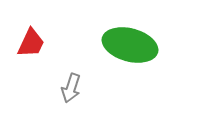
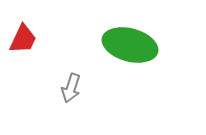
red trapezoid: moved 8 px left, 4 px up
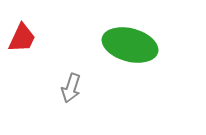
red trapezoid: moved 1 px left, 1 px up
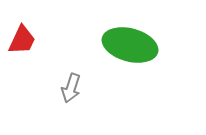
red trapezoid: moved 2 px down
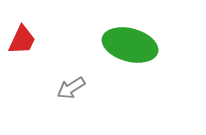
gray arrow: rotated 40 degrees clockwise
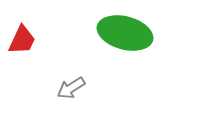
green ellipse: moved 5 px left, 12 px up
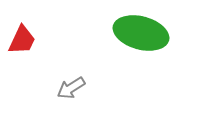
green ellipse: moved 16 px right
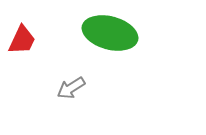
green ellipse: moved 31 px left
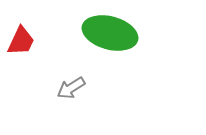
red trapezoid: moved 1 px left, 1 px down
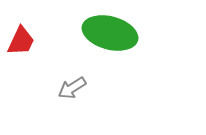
gray arrow: moved 1 px right
